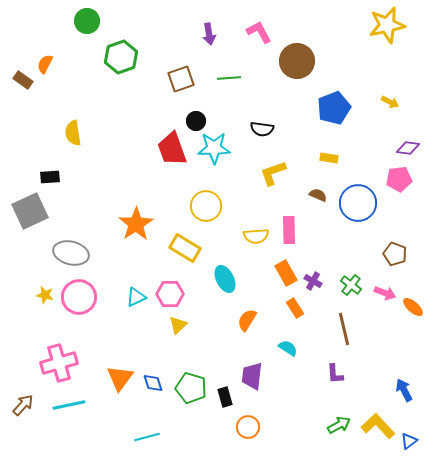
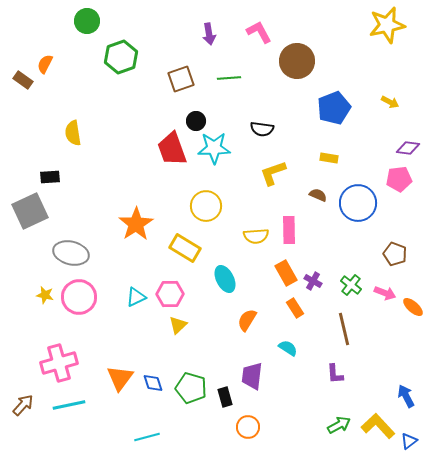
blue arrow at (404, 390): moved 2 px right, 6 px down
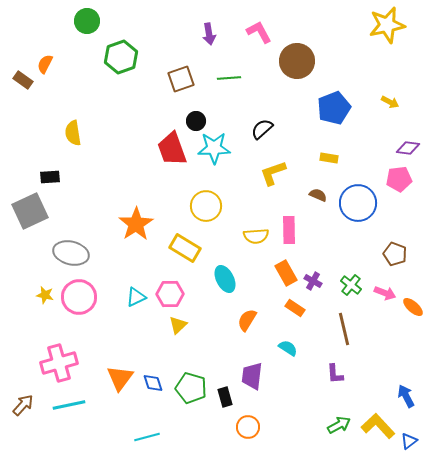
black semicircle at (262, 129): rotated 130 degrees clockwise
orange rectangle at (295, 308): rotated 24 degrees counterclockwise
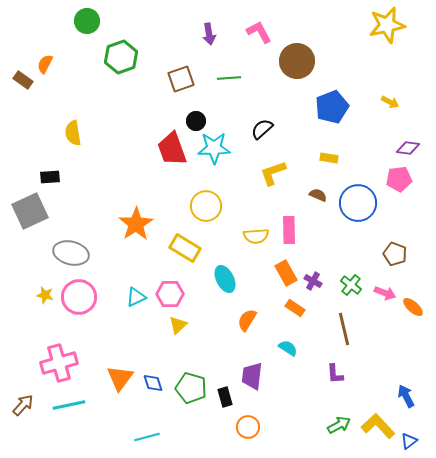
blue pentagon at (334, 108): moved 2 px left, 1 px up
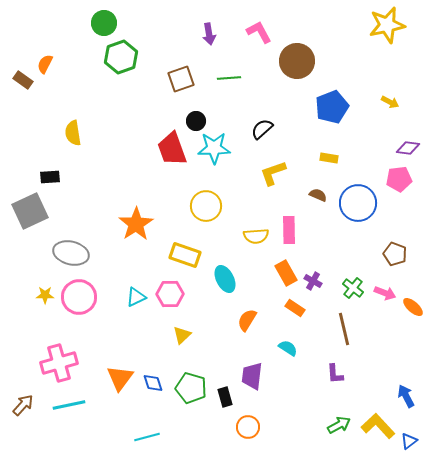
green circle at (87, 21): moved 17 px right, 2 px down
yellow rectangle at (185, 248): moved 7 px down; rotated 12 degrees counterclockwise
green cross at (351, 285): moved 2 px right, 3 px down
yellow star at (45, 295): rotated 12 degrees counterclockwise
yellow triangle at (178, 325): moved 4 px right, 10 px down
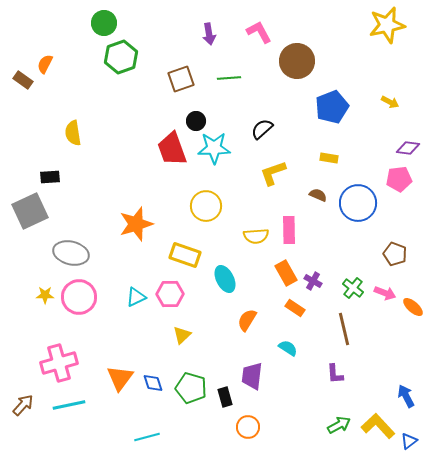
orange star at (136, 224): rotated 16 degrees clockwise
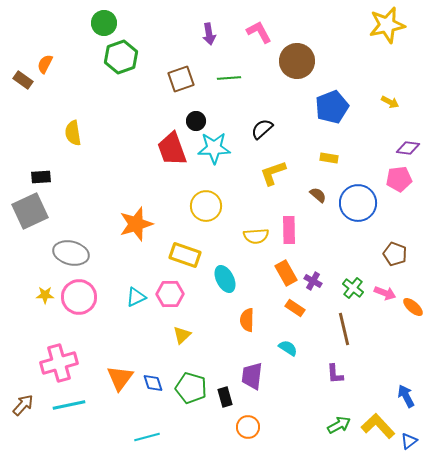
black rectangle at (50, 177): moved 9 px left
brown semicircle at (318, 195): rotated 18 degrees clockwise
orange semicircle at (247, 320): rotated 30 degrees counterclockwise
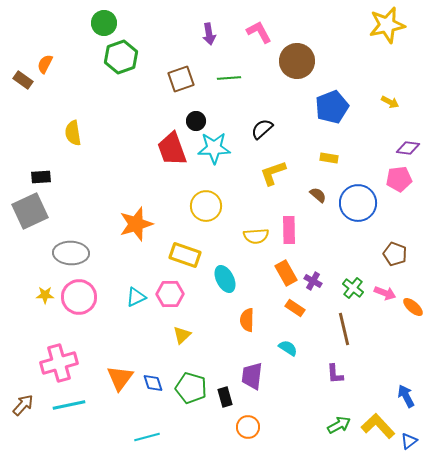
gray ellipse at (71, 253): rotated 12 degrees counterclockwise
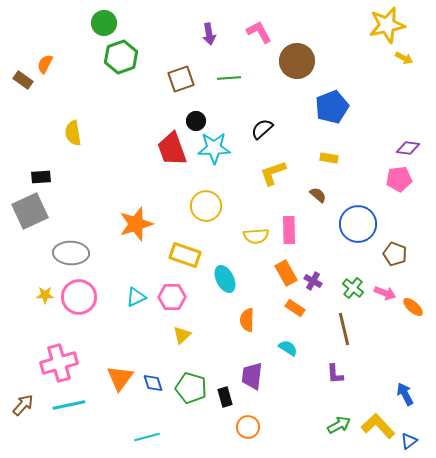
yellow arrow at (390, 102): moved 14 px right, 44 px up
blue circle at (358, 203): moved 21 px down
pink hexagon at (170, 294): moved 2 px right, 3 px down
blue arrow at (406, 396): moved 1 px left, 2 px up
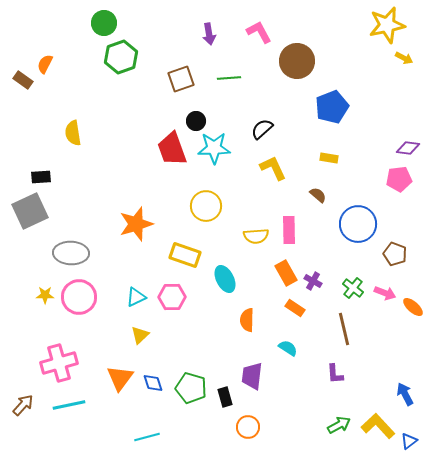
yellow L-shape at (273, 173): moved 5 px up; rotated 84 degrees clockwise
yellow triangle at (182, 335): moved 42 px left
